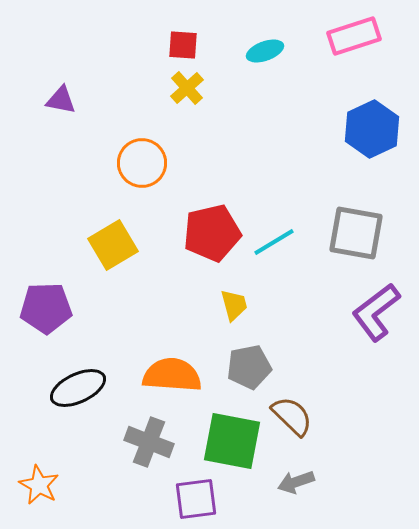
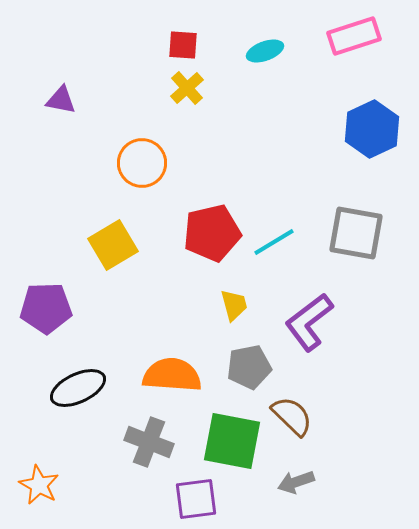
purple L-shape: moved 67 px left, 10 px down
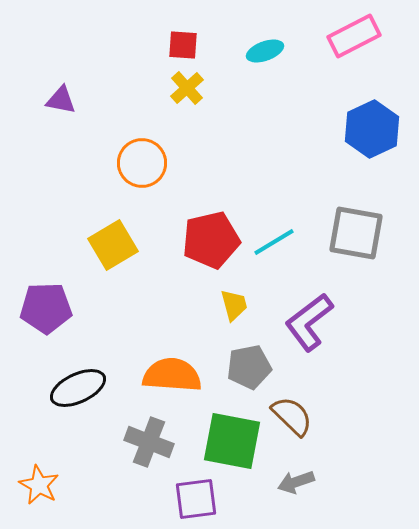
pink rectangle: rotated 9 degrees counterclockwise
red pentagon: moved 1 px left, 7 px down
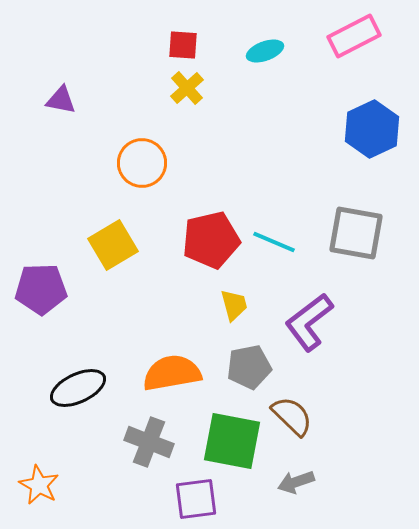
cyan line: rotated 54 degrees clockwise
purple pentagon: moved 5 px left, 19 px up
orange semicircle: moved 2 px up; rotated 14 degrees counterclockwise
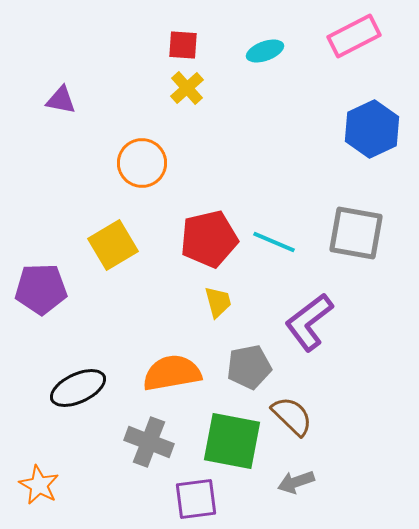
red pentagon: moved 2 px left, 1 px up
yellow trapezoid: moved 16 px left, 3 px up
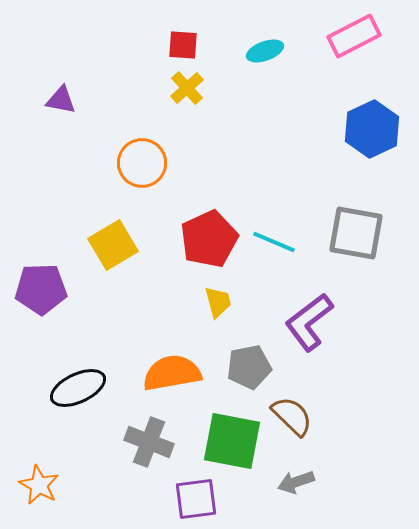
red pentagon: rotated 12 degrees counterclockwise
